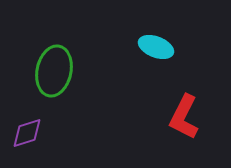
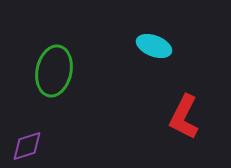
cyan ellipse: moved 2 px left, 1 px up
purple diamond: moved 13 px down
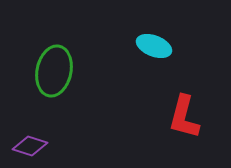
red L-shape: rotated 12 degrees counterclockwise
purple diamond: moved 3 px right; rotated 36 degrees clockwise
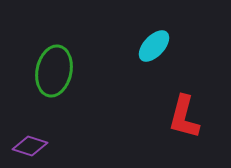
cyan ellipse: rotated 68 degrees counterclockwise
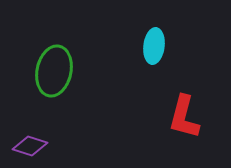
cyan ellipse: rotated 36 degrees counterclockwise
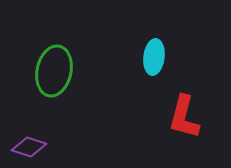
cyan ellipse: moved 11 px down
purple diamond: moved 1 px left, 1 px down
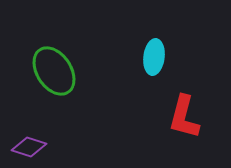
green ellipse: rotated 45 degrees counterclockwise
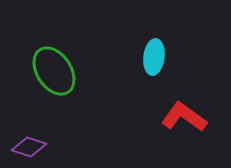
red L-shape: rotated 111 degrees clockwise
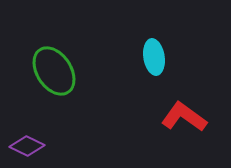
cyan ellipse: rotated 16 degrees counterclockwise
purple diamond: moved 2 px left, 1 px up; rotated 8 degrees clockwise
